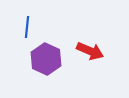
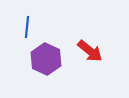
red arrow: rotated 16 degrees clockwise
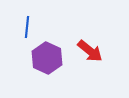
purple hexagon: moved 1 px right, 1 px up
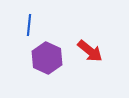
blue line: moved 2 px right, 2 px up
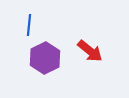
purple hexagon: moved 2 px left; rotated 8 degrees clockwise
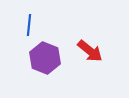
purple hexagon: rotated 12 degrees counterclockwise
